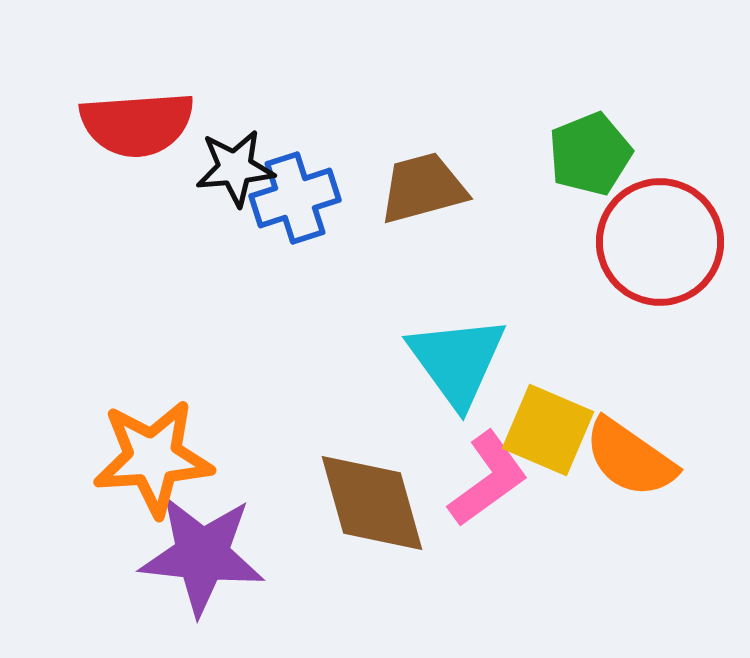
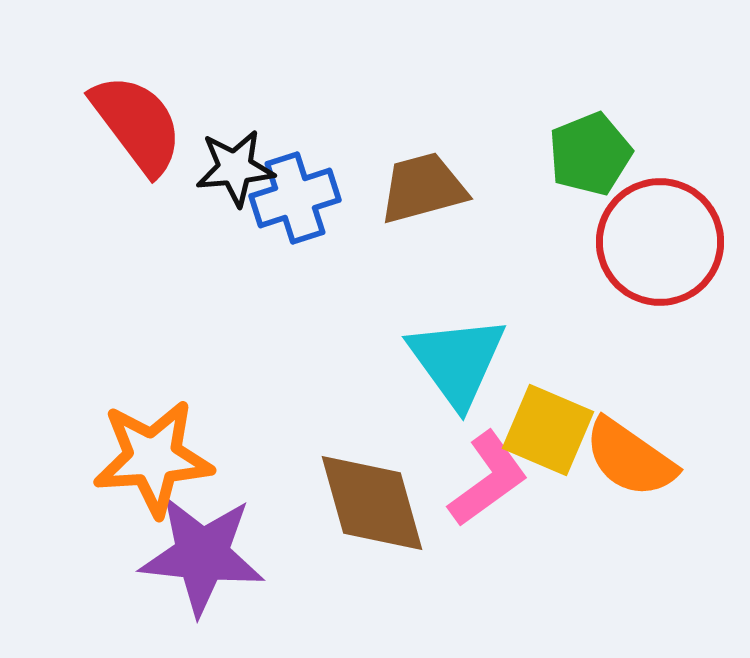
red semicircle: rotated 123 degrees counterclockwise
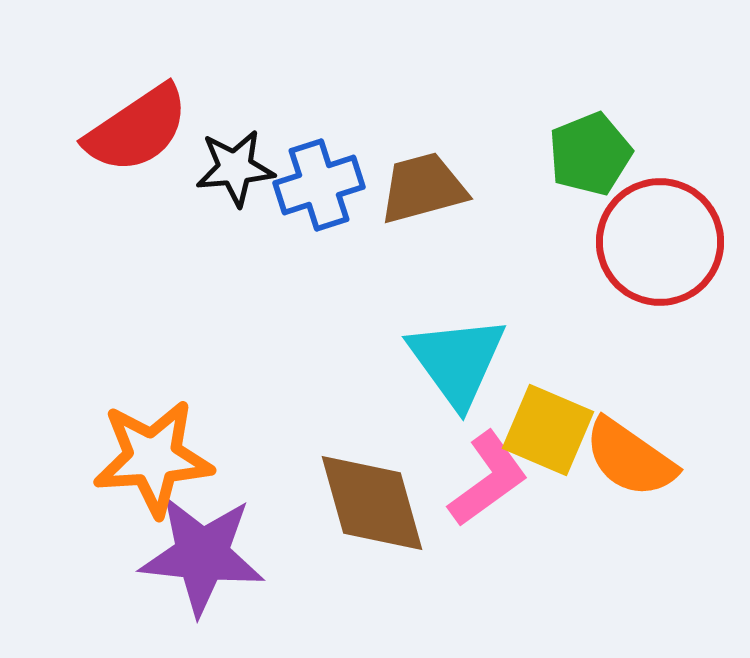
red semicircle: moved 5 px down; rotated 93 degrees clockwise
blue cross: moved 24 px right, 13 px up
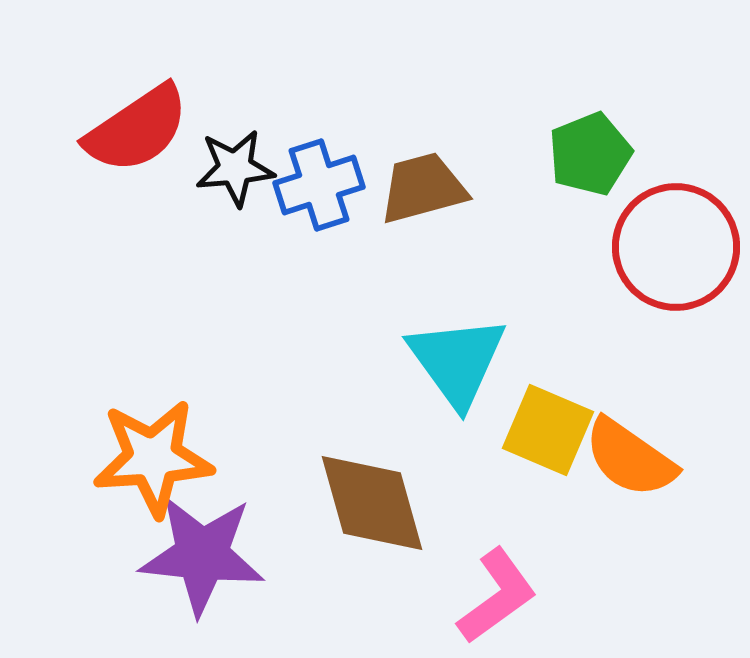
red circle: moved 16 px right, 5 px down
pink L-shape: moved 9 px right, 117 px down
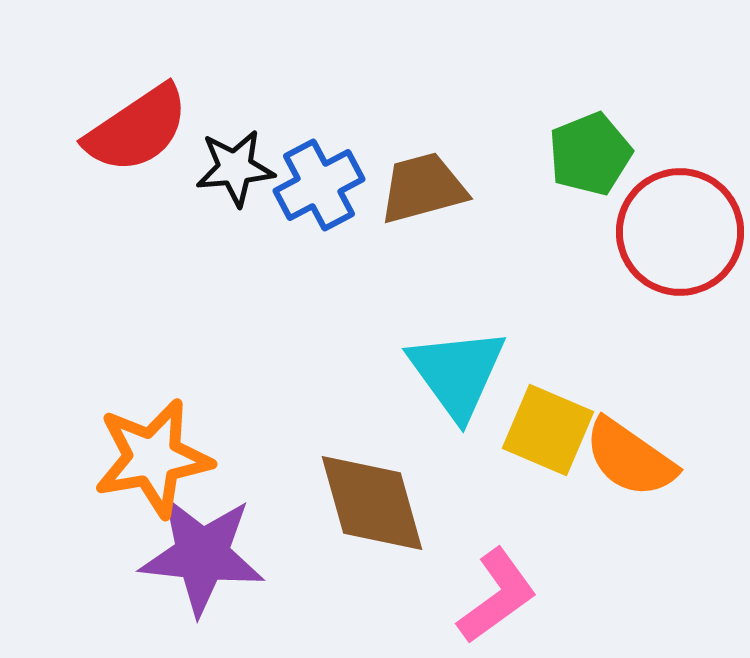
blue cross: rotated 10 degrees counterclockwise
red circle: moved 4 px right, 15 px up
cyan triangle: moved 12 px down
orange star: rotated 6 degrees counterclockwise
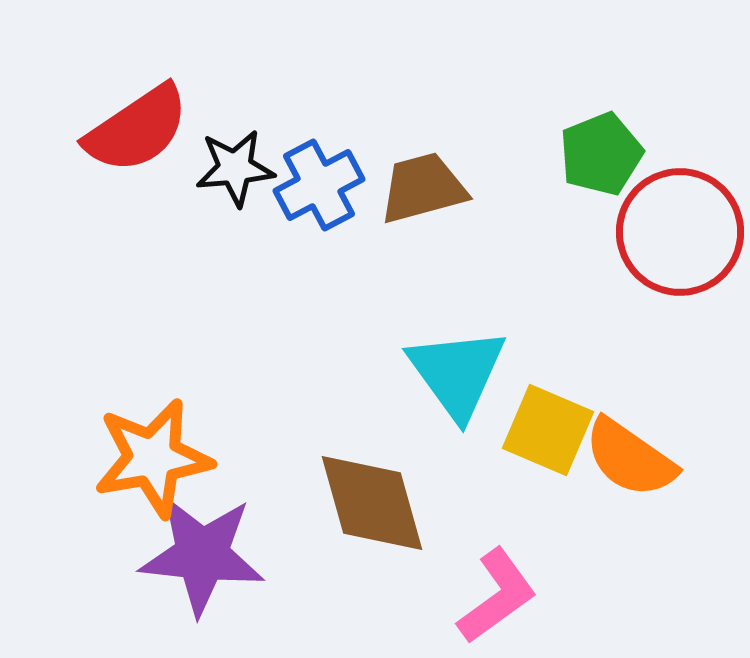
green pentagon: moved 11 px right
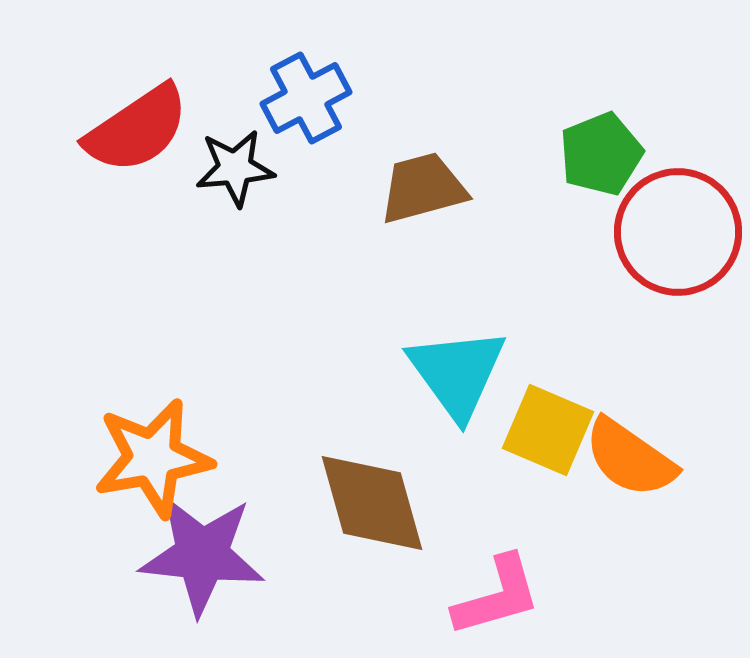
blue cross: moved 13 px left, 87 px up
red circle: moved 2 px left
pink L-shape: rotated 20 degrees clockwise
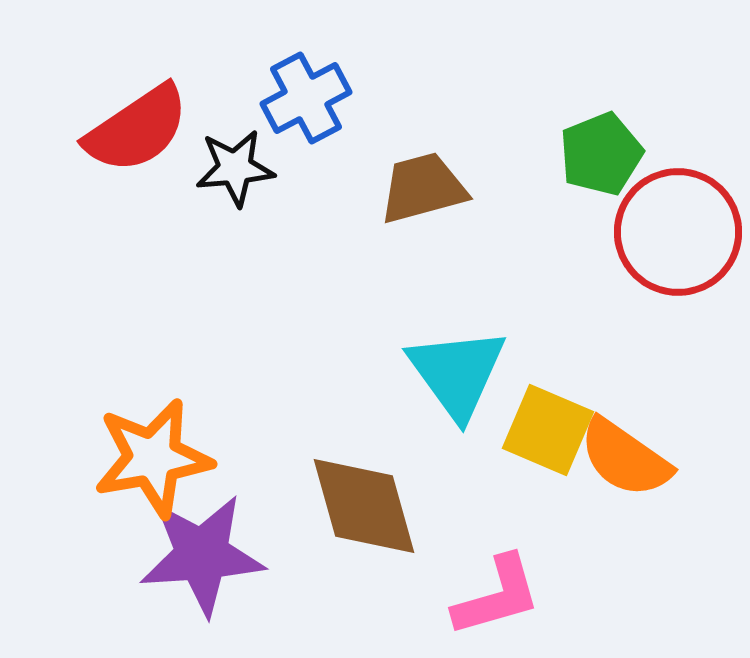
orange semicircle: moved 5 px left
brown diamond: moved 8 px left, 3 px down
purple star: rotated 10 degrees counterclockwise
